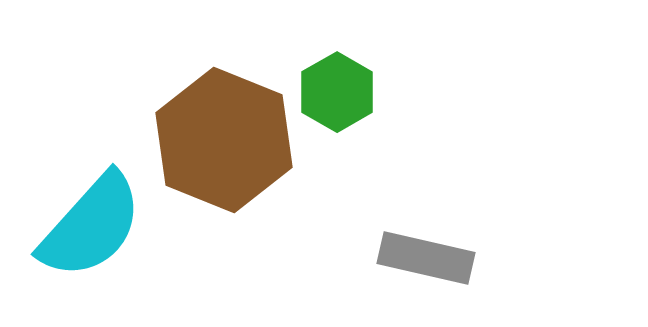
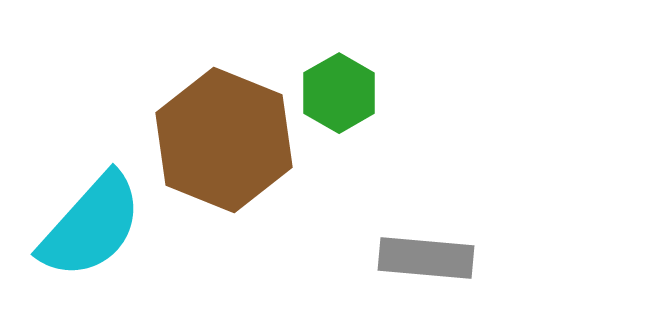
green hexagon: moved 2 px right, 1 px down
gray rectangle: rotated 8 degrees counterclockwise
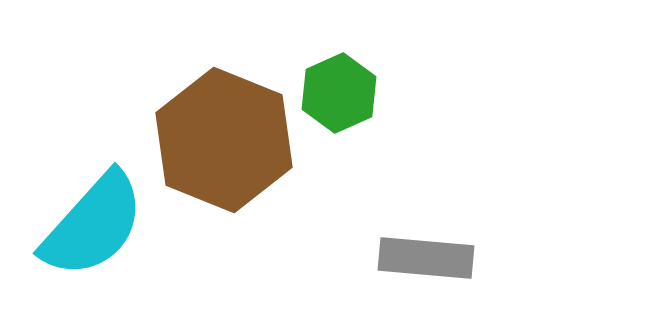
green hexagon: rotated 6 degrees clockwise
cyan semicircle: moved 2 px right, 1 px up
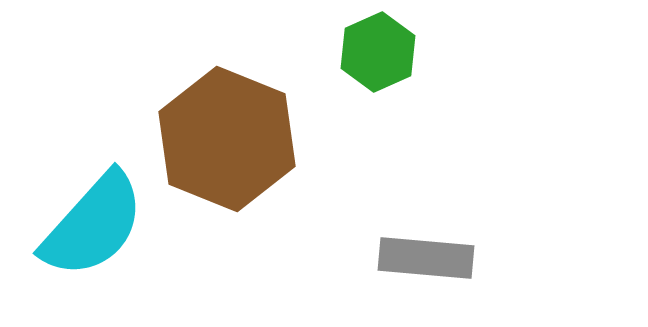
green hexagon: moved 39 px right, 41 px up
brown hexagon: moved 3 px right, 1 px up
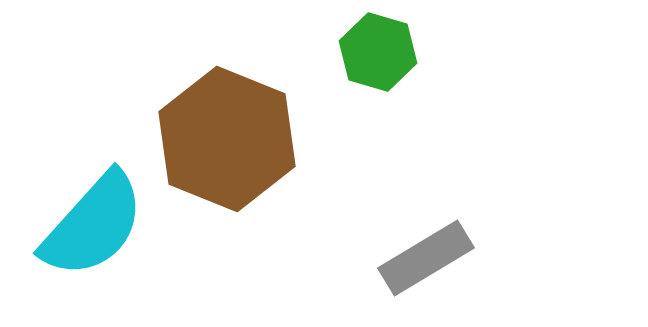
green hexagon: rotated 20 degrees counterclockwise
gray rectangle: rotated 36 degrees counterclockwise
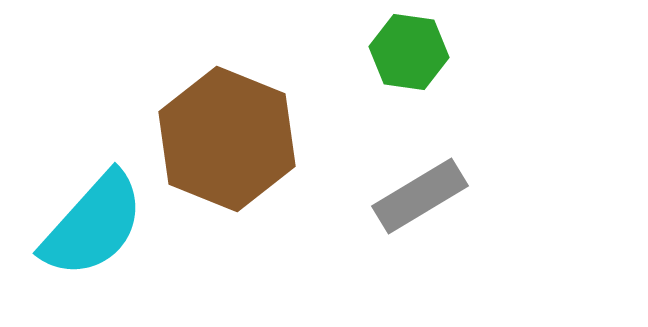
green hexagon: moved 31 px right; rotated 8 degrees counterclockwise
gray rectangle: moved 6 px left, 62 px up
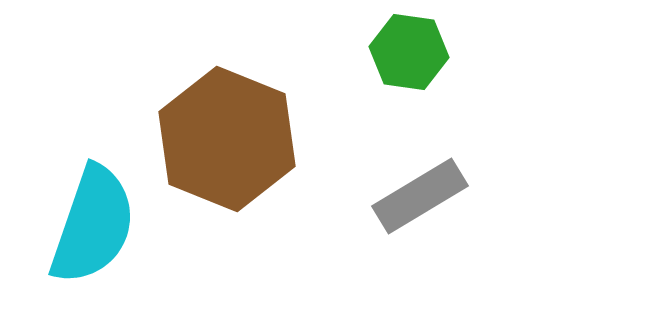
cyan semicircle: rotated 23 degrees counterclockwise
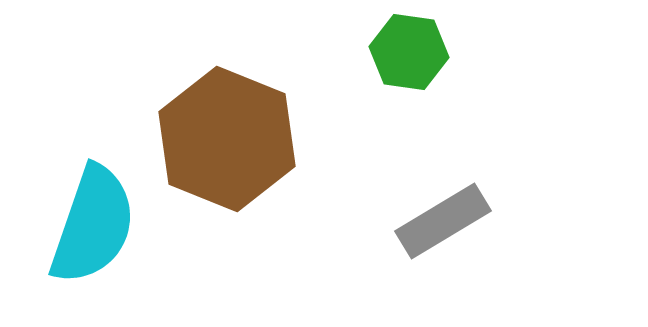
gray rectangle: moved 23 px right, 25 px down
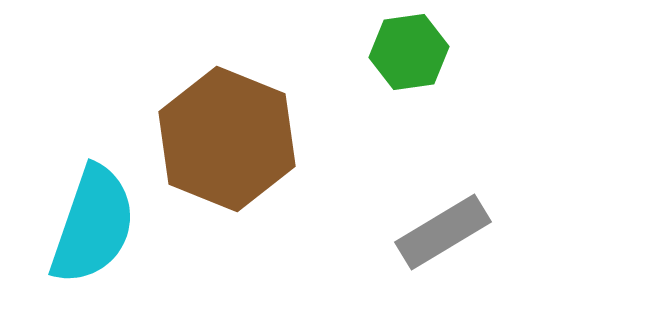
green hexagon: rotated 16 degrees counterclockwise
gray rectangle: moved 11 px down
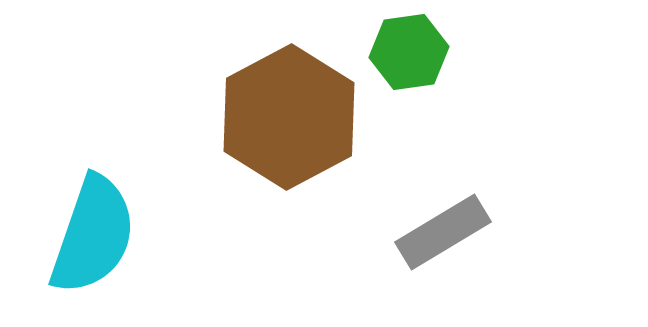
brown hexagon: moved 62 px right, 22 px up; rotated 10 degrees clockwise
cyan semicircle: moved 10 px down
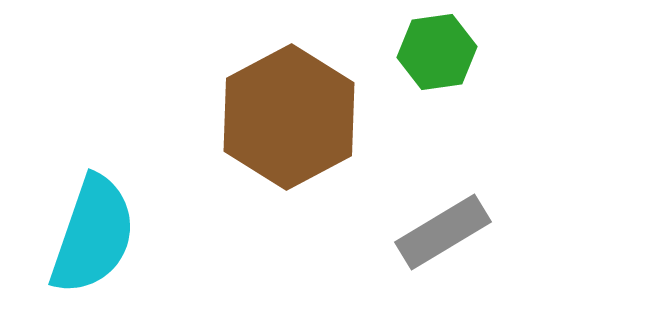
green hexagon: moved 28 px right
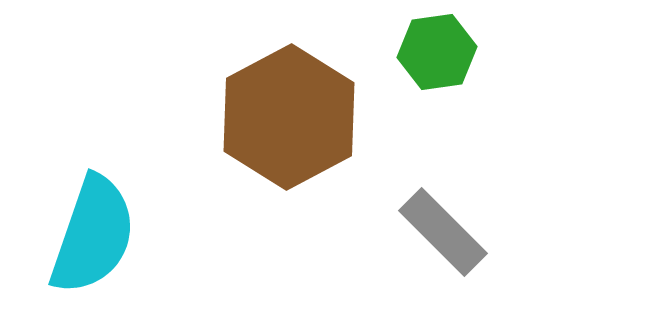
gray rectangle: rotated 76 degrees clockwise
